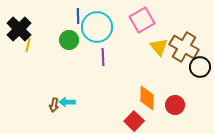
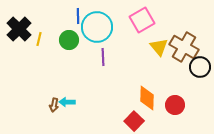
yellow line: moved 11 px right, 6 px up
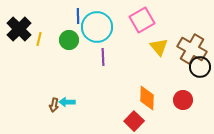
brown cross: moved 8 px right, 2 px down
red circle: moved 8 px right, 5 px up
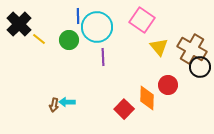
pink square: rotated 25 degrees counterclockwise
black cross: moved 5 px up
yellow line: rotated 64 degrees counterclockwise
red circle: moved 15 px left, 15 px up
red square: moved 10 px left, 12 px up
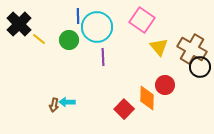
red circle: moved 3 px left
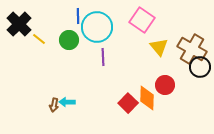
red square: moved 4 px right, 6 px up
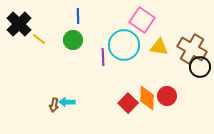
cyan circle: moved 27 px right, 18 px down
green circle: moved 4 px right
yellow triangle: rotated 42 degrees counterclockwise
red circle: moved 2 px right, 11 px down
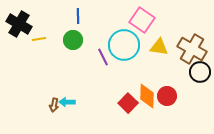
black cross: rotated 15 degrees counterclockwise
yellow line: rotated 48 degrees counterclockwise
purple line: rotated 24 degrees counterclockwise
black circle: moved 5 px down
orange diamond: moved 2 px up
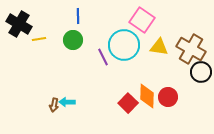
brown cross: moved 1 px left
black circle: moved 1 px right
red circle: moved 1 px right, 1 px down
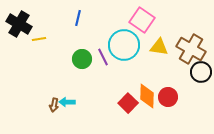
blue line: moved 2 px down; rotated 14 degrees clockwise
green circle: moved 9 px right, 19 px down
